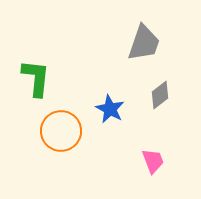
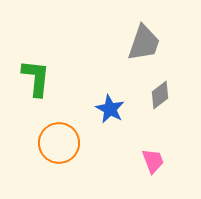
orange circle: moved 2 px left, 12 px down
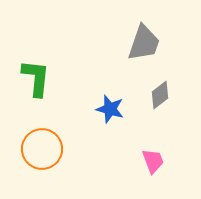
blue star: rotated 12 degrees counterclockwise
orange circle: moved 17 px left, 6 px down
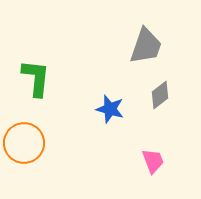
gray trapezoid: moved 2 px right, 3 px down
orange circle: moved 18 px left, 6 px up
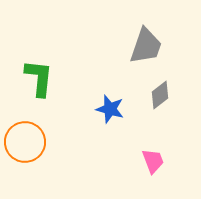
green L-shape: moved 3 px right
orange circle: moved 1 px right, 1 px up
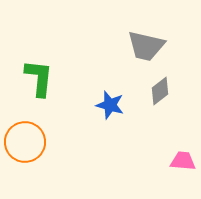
gray trapezoid: rotated 84 degrees clockwise
gray diamond: moved 4 px up
blue star: moved 4 px up
pink trapezoid: moved 30 px right; rotated 64 degrees counterclockwise
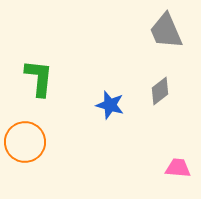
gray trapezoid: moved 20 px right, 15 px up; rotated 54 degrees clockwise
pink trapezoid: moved 5 px left, 7 px down
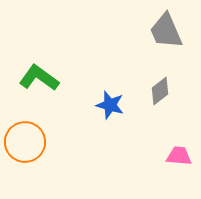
green L-shape: rotated 60 degrees counterclockwise
pink trapezoid: moved 1 px right, 12 px up
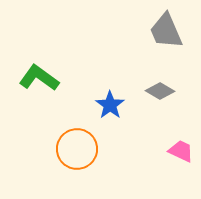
gray diamond: rotated 68 degrees clockwise
blue star: rotated 20 degrees clockwise
orange circle: moved 52 px right, 7 px down
pink trapezoid: moved 2 px right, 5 px up; rotated 20 degrees clockwise
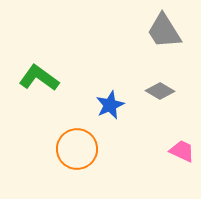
gray trapezoid: moved 2 px left; rotated 9 degrees counterclockwise
blue star: rotated 12 degrees clockwise
pink trapezoid: moved 1 px right
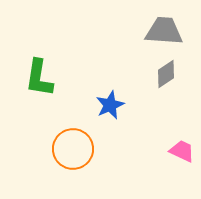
gray trapezoid: rotated 126 degrees clockwise
green L-shape: rotated 117 degrees counterclockwise
gray diamond: moved 6 px right, 17 px up; rotated 64 degrees counterclockwise
orange circle: moved 4 px left
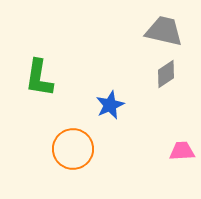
gray trapezoid: rotated 9 degrees clockwise
pink trapezoid: rotated 28 degrees counterclockwise
